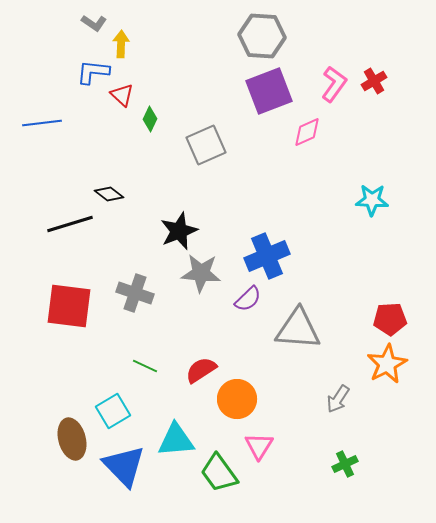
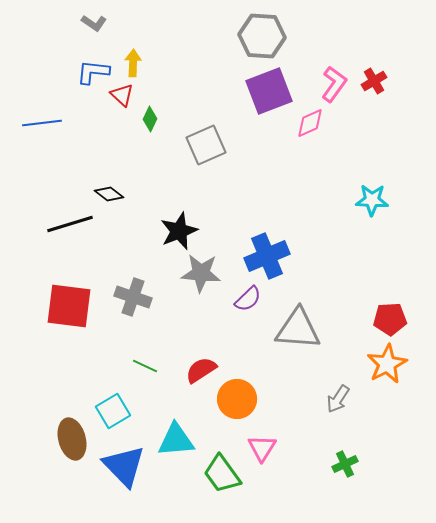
yellow arrow: moved 12 px right, 19 px down
pink diamond: moved 3 px right, 9 px up
gray cross: moved 2 px left, 4 px down
pink triangle: moved 3 px right, 2 px down
green trapezoid: moved 3 px right, 1 px down
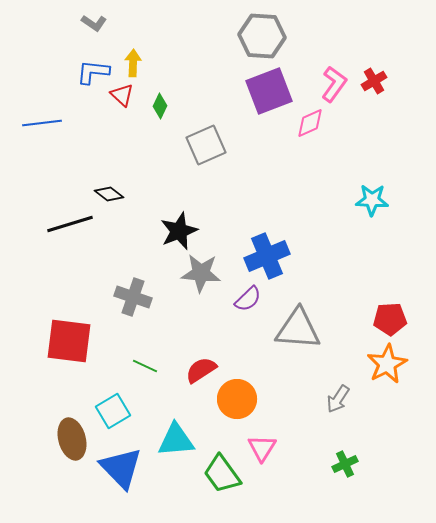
green diamond: moved 10 px right, 13 px up
red square: moved 35 px down
blue triangle: moved 3 px left, 2 px down
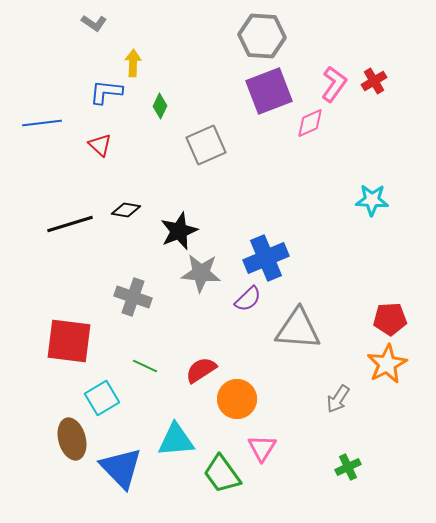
blue L-shape: moved 13 px right, 20 px down
red triangle: moved 22 px left, 50 px down
black diamond: moved 17 px right, 16 px down; rotated 28 degrees counterclockwise
blue cross: moved 1 px left, 2 px down
cyan square: moved 11 px left, 13 px up
green cross: moved 3 px right, 3 px down
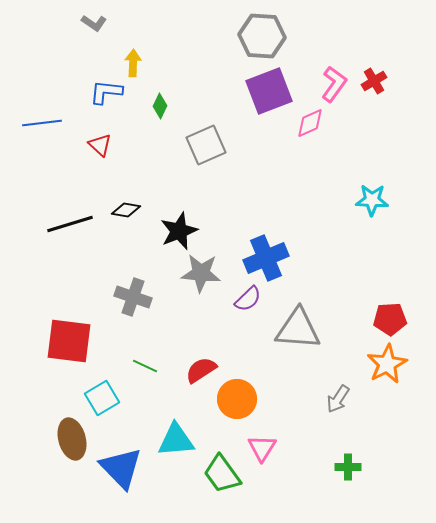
green cross: rotated 25 degrees clockwise
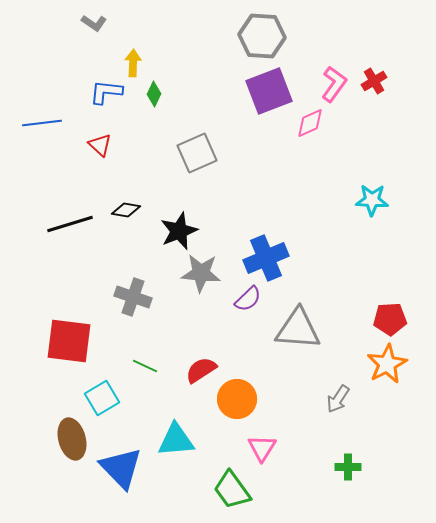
green diamond: moved 6 px left, 12 px up
gray square: moved 9 px left, 8 px down
green trapezoid: moved 10 px right, 16 px down
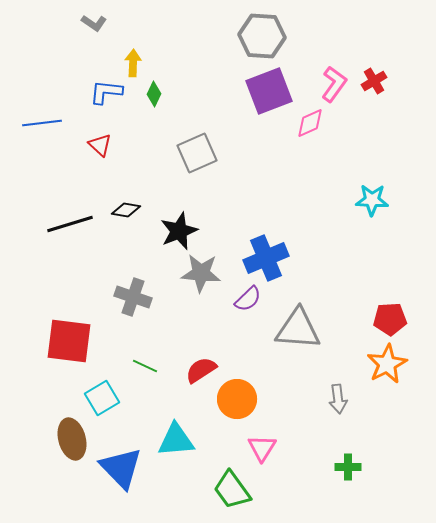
gray arrow: rotated 40 degrees counterclockwise
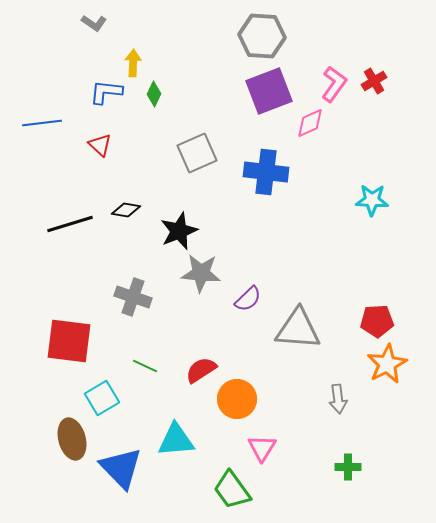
blue cross: moved 86 px up; rotated 30 degrees clockwise
red pentagon: moved 13 px left, 2 px down
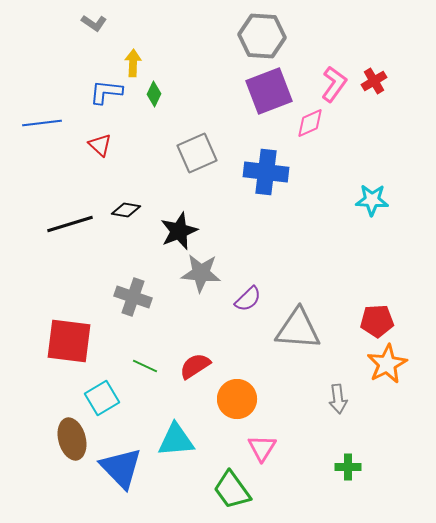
red semicircle: moved 6 px left, 4 px up
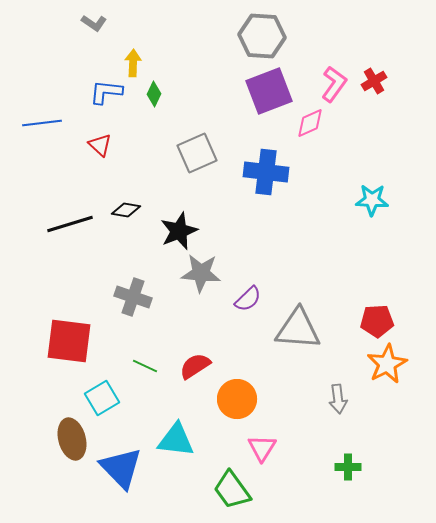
cyan triangle: rotated 12 degrees clockwise
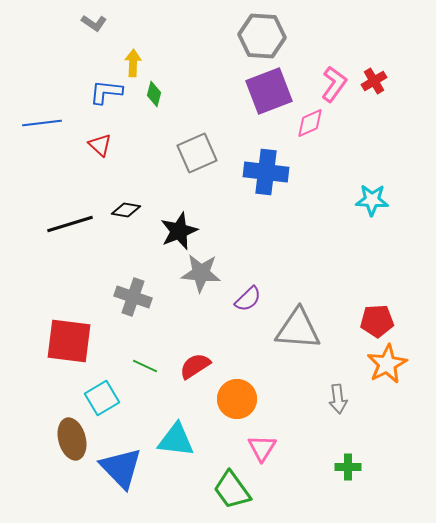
green diamond: rotated 10 degrees counterclockwise
